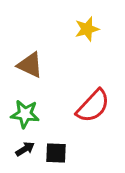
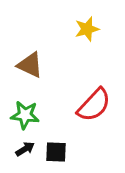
red semicircle: moved 1 px right, 1 px up
green star: moved 1 px down
black square: moved 1 px up
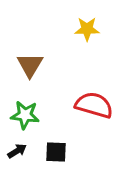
yellow star: rotated 15 degrees clockwise
brown triangle: rotated 36 degrees clockwise
red semicircle: rotated 117 degrees counterclockwise
black arrow: moved 8 px left, 2 px down
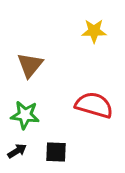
yellow star: moved 7 px right, 2 px down
brown triangle: rotated 8 degrees clockwise
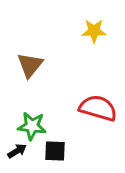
red semicircle: moved 4 px right, 3 px down
green star: moved 7 px right, 11 px down
black square: moved 1 px left, 1 px up
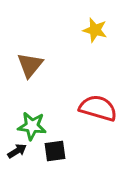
yellow star: moved 1 px right, 1 px up; rotated 15 degrees clockwise
black square: rotated 10 degrees counterclockwise
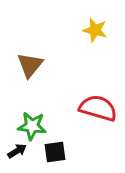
black square: moved 1 px down
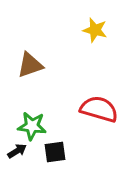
brown triangle: rotated 32 degrees clockwise
red semicircle: moved 1 px right, 1 px down
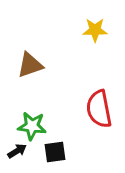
yellow star: rotated 15 degrees counterclockwise
red semicircle: rotated 117 degrees counterclockwise
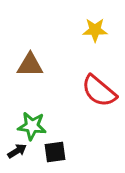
brown triangle: rotated 20 degrees clockwise
red semicircle: moved 18 px up; rotated 39 degrees counterclockwise
